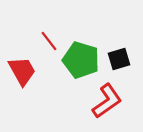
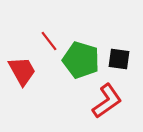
black square: rotated 25 degrees clockwise
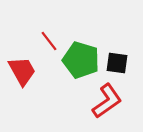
black square: moved 2 px left, 4 px down
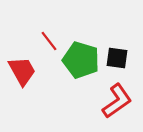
black square: moved 5 px up
red L-shape: moved 10 px right
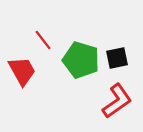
red line: moved 6 px left, 1 px up
black square: rotated 20 degrees counterclockwise
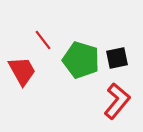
red L-shape: rotated 15 degrees counterclockwise
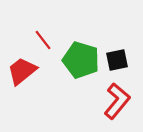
black square: moved 2 px down
red trapezoid: rotated 100 degrees counterclockwise
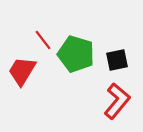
green pentagon: moved 5 px left, 6 px up
red trapezoid: rotated 20 degrees counterclockwise
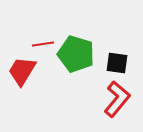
red line: moved 4 px down; rotated 60 degrees counterclockwise
black square: moved 3 px down; rotated 20 degrees clockwise
red L-shape: moved 2 px up
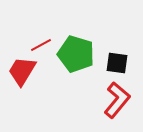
red line: moved 2 px left, 1 px down; rotated 20 degrees counterclockwise
red L-shape: moved 1 px down
